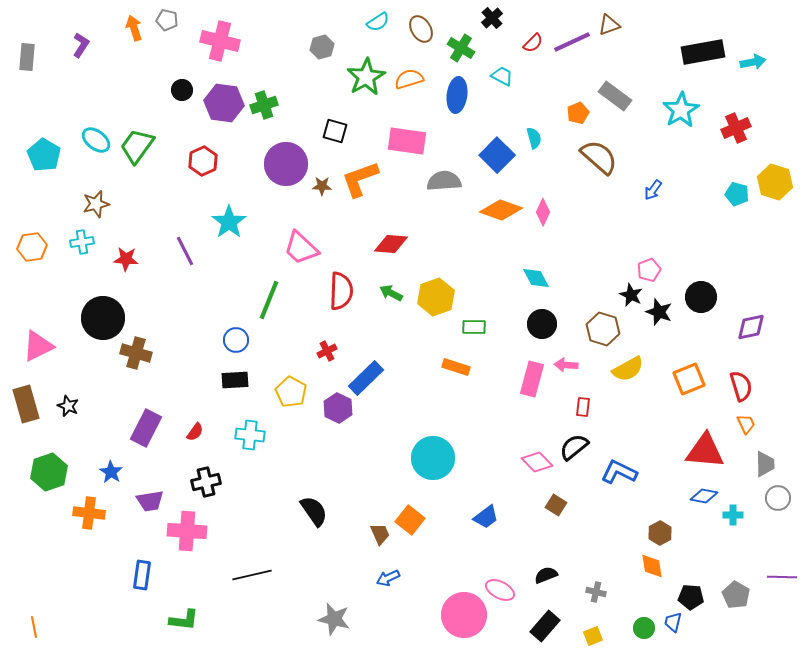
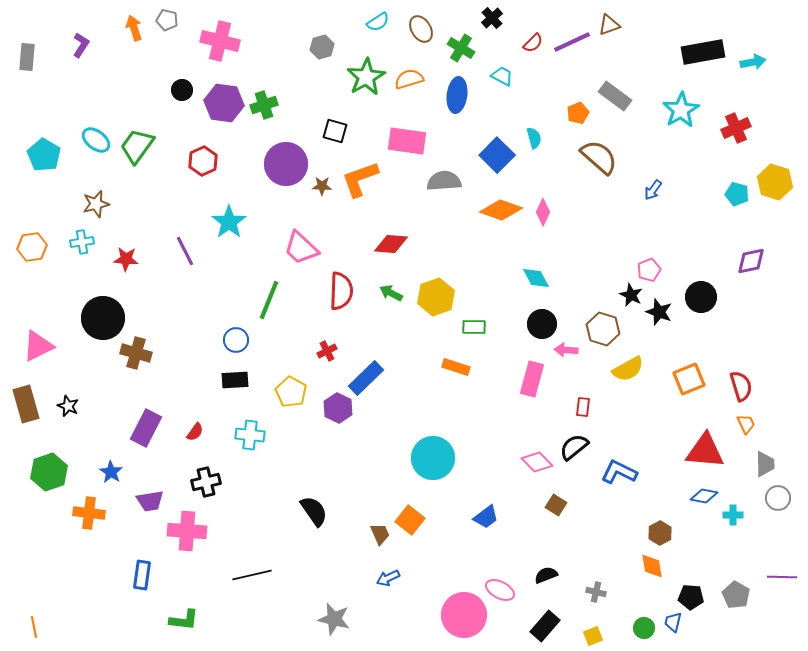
purple diamond at (751, 327): moved 66 px up
pink arrow at (566, 365): moved 15 px up
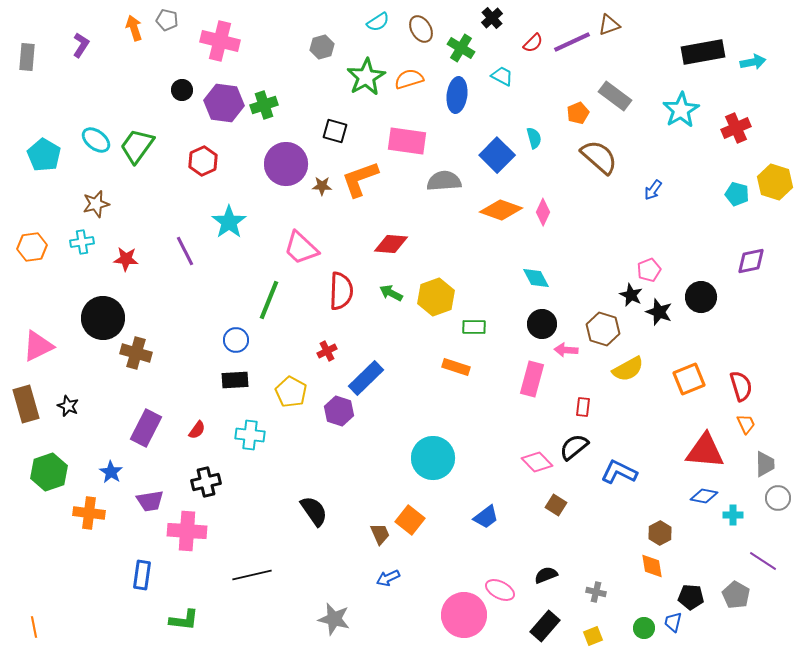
purple hexagon at (338, 408): moved 1 px right, 3 px down; rotated 8 degrees counterclockwise
red semicircle at (195, 432): moved 2 px right, 2 px up
purple line at (782, 577): moved 19 px left, 16 px up; rotated 32 degrees clockwise
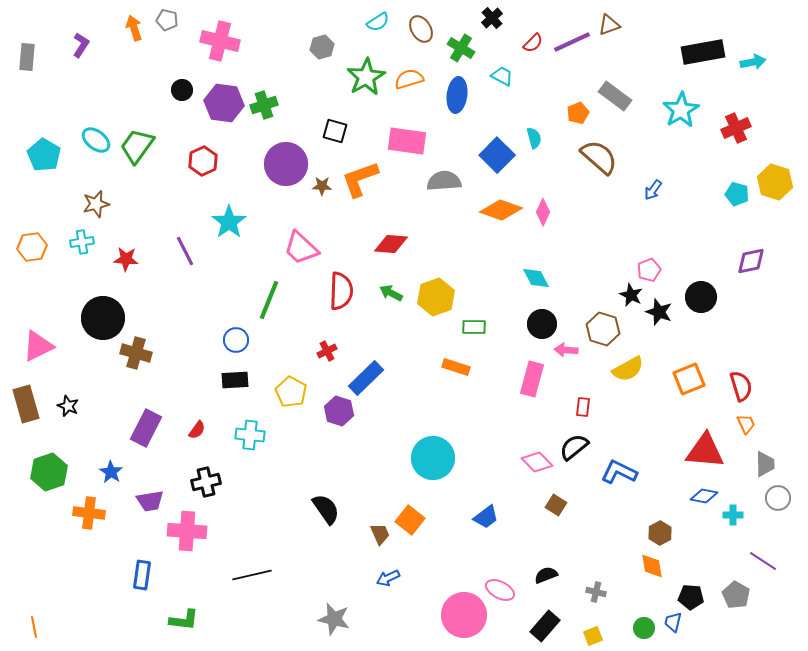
black semicircle at (314, 511): moved 12 px right, 2 px up
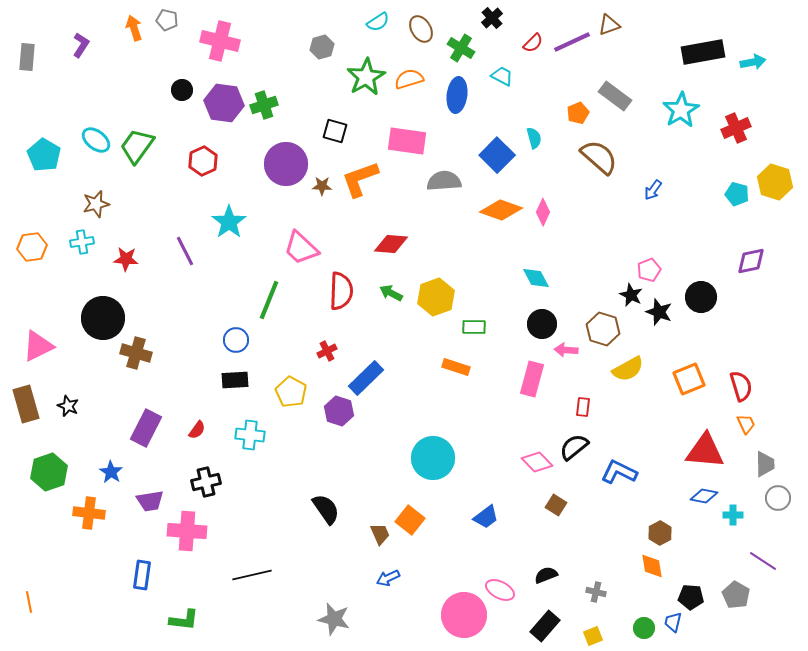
orange line at (34, 627): moved 5 px left, 25 px up
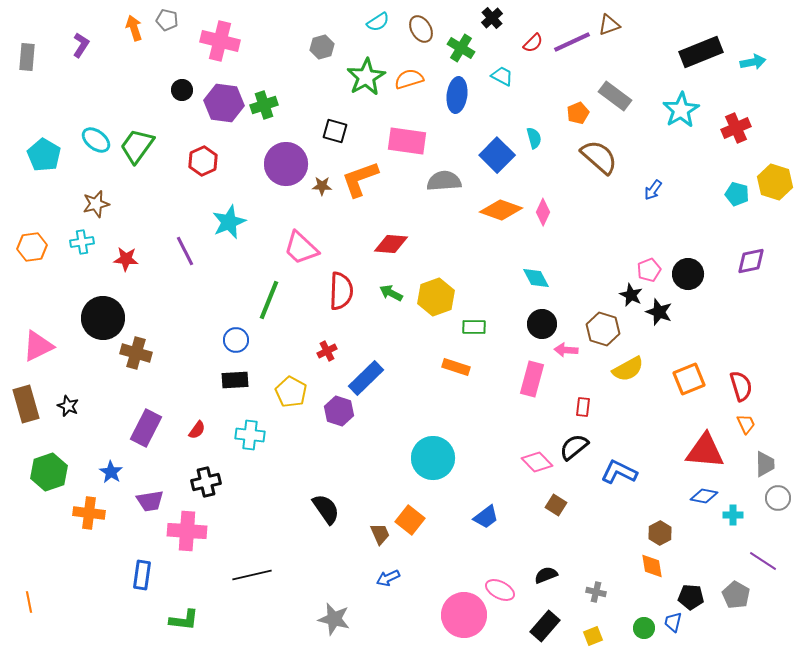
black rectangle at (703, 52): moved 2 px left; rotated 12 degrees counterclockwise
cyan star at (229, 222): rotated 12 degrees clockwise
black circle at (701, 297): moved 13 px left, 23 px up
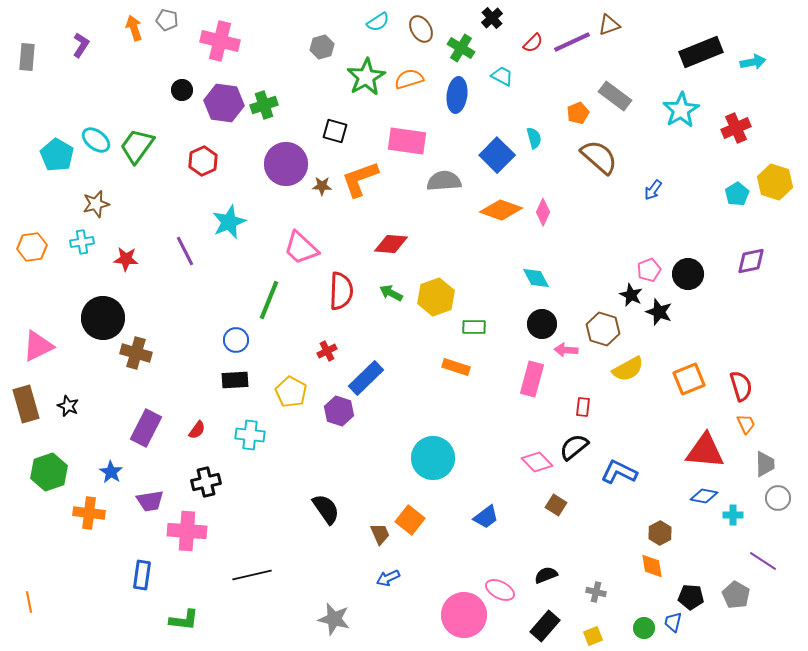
cyan pentagon at (44, 155): moved 13 px right
cyan pentagon at (737, 194): rotated 25 degrees clockwise
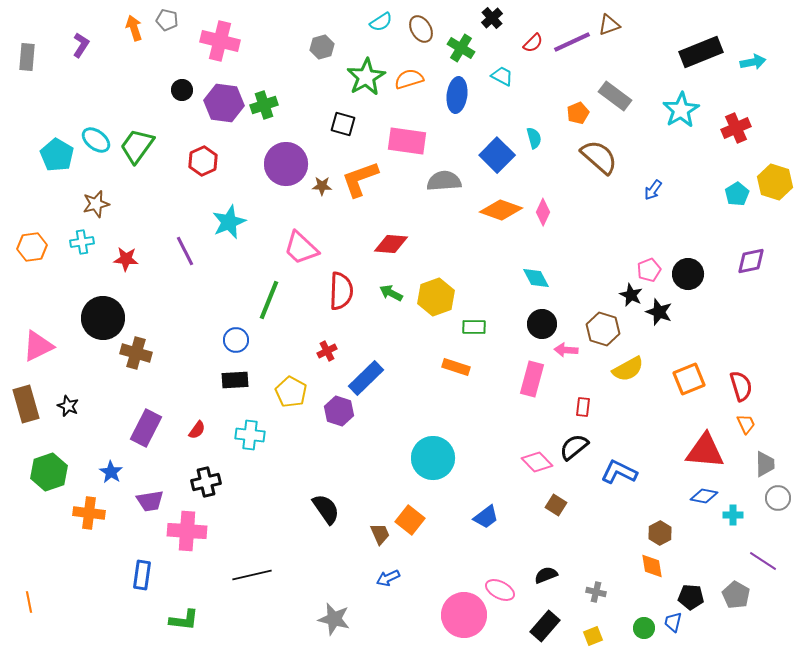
cyan semicircle at (378, 22): moved 3 px right
black square at (335, 131): moved 8 px right, 7 px up
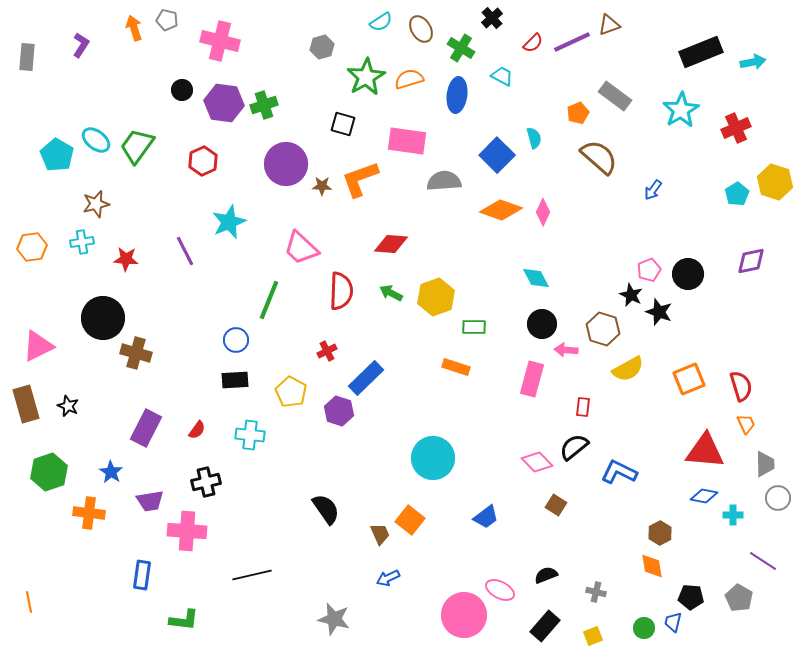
gray pentagon at (736, 595): moved 3 px right, 3 px down
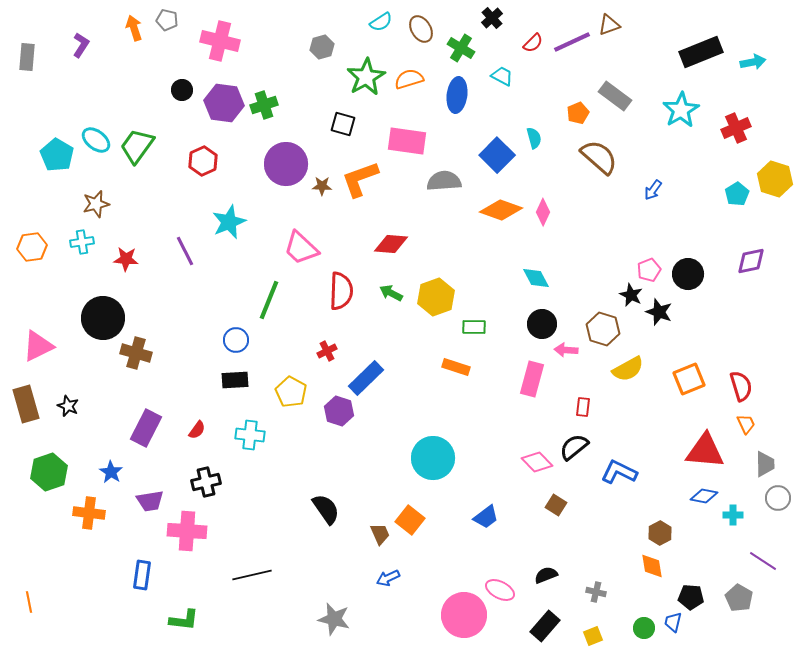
yellow hexagon at (775, 182): moved 3 px up
